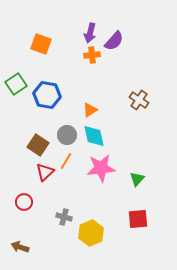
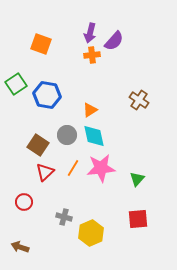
orange line: moved 7 px right, 7 px down
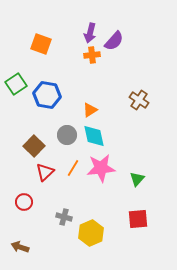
brown square: moved 4 px left, 1 px down; rotated 10 degrees clockwise
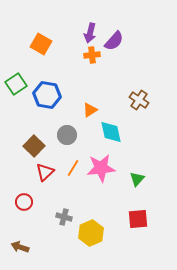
orange square: rotated 10 degrees clockwise
cyan diamond: moved 17 px right, 4 px up
